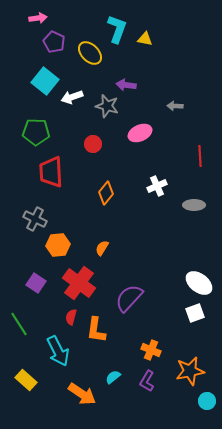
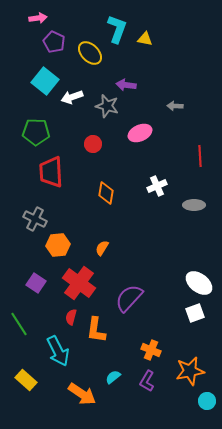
orange diamond: rotated 30 degrees counterclockwise
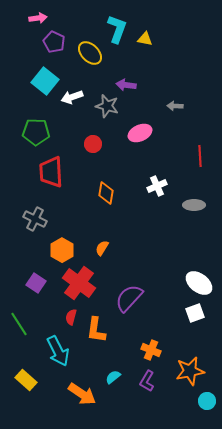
orange hexagon: moved 4 px right, 5 px down; rotated 25 degrees counterclockwise
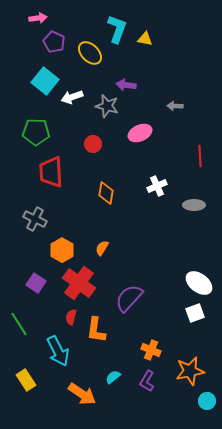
yellow rectangle: rotated 15 degrees clockwise
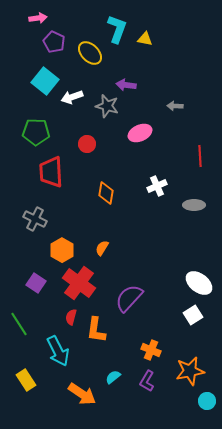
red circle: moved 6 px left
white square: moved 2 px left, 2 px down; rotated 12 degrees counterclockwise
